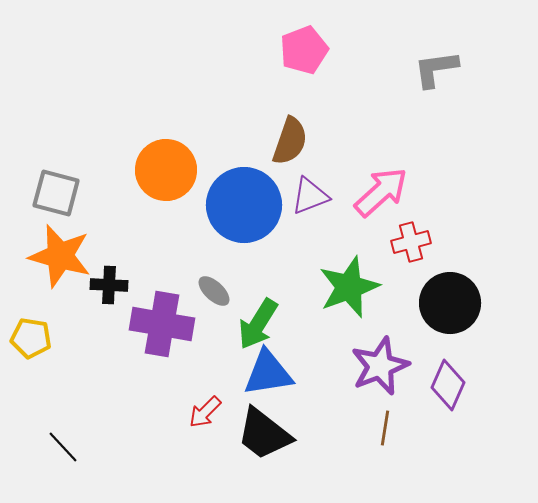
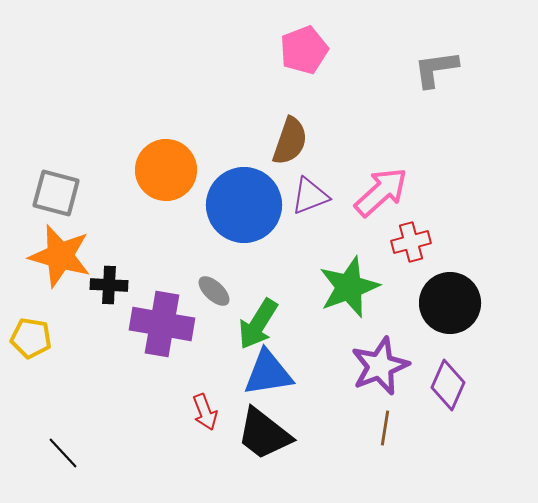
red arrow: rotated 66 degrees counterclockwise
black line: moved 6 px down
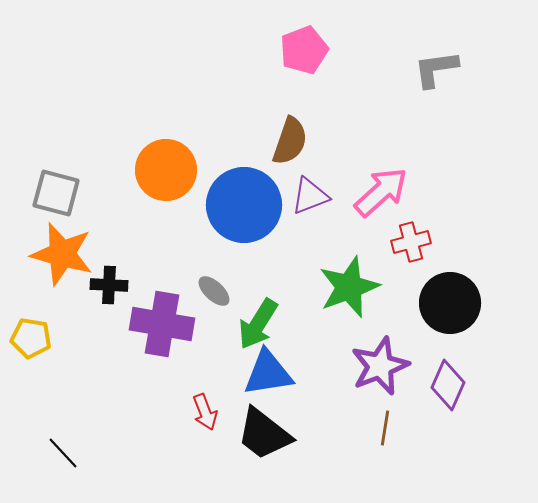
orange star: moved 2 px right, 2 px up
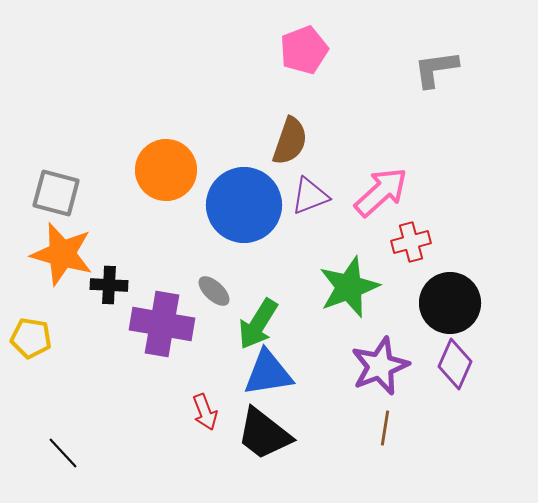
purple diamond: moved 7 px right, 21 px up
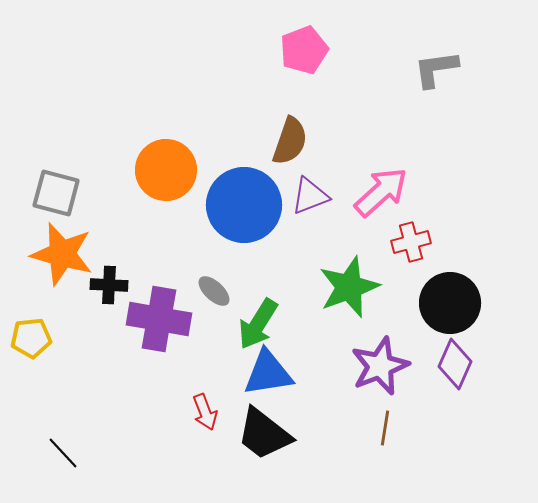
purple cross: moved 3 px left, 5 px up
yellow pentagon: rotated 15 degrees counterclockwise
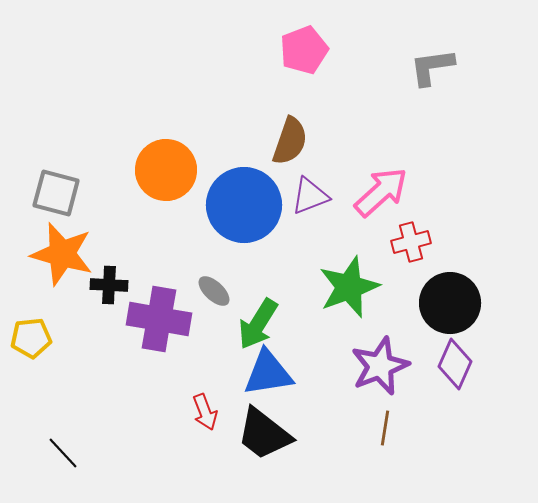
gray L-shape: moved 4 px left, 2 px up
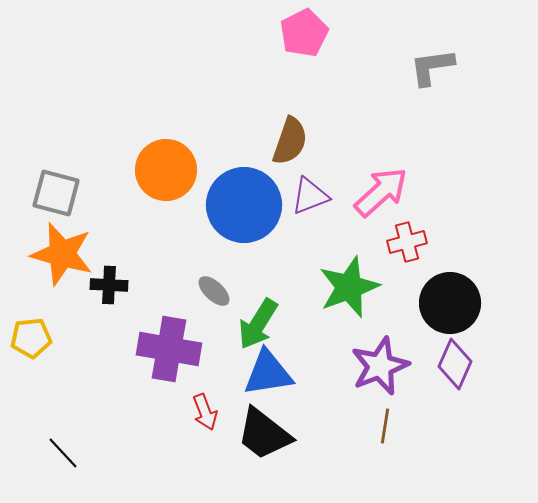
pink pentagon: moved 17 px up; rotated 6 degrees counterclockwise
red cross: moved 4 px left
purple cross: moved 10 px right, 30 px down
brown line: moved 2 px up
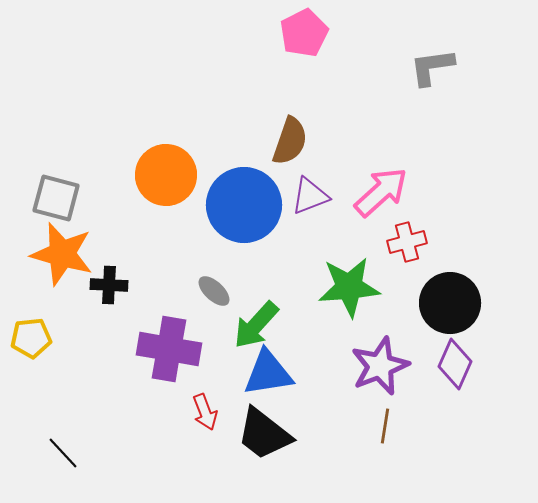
orange circle: moved 5 px down
gray square: moved 5 px down
green star: rotated 16 degrees clockwise
green arrow: moved 2 px left, 1 px down; rotated 10 degrees clockwise
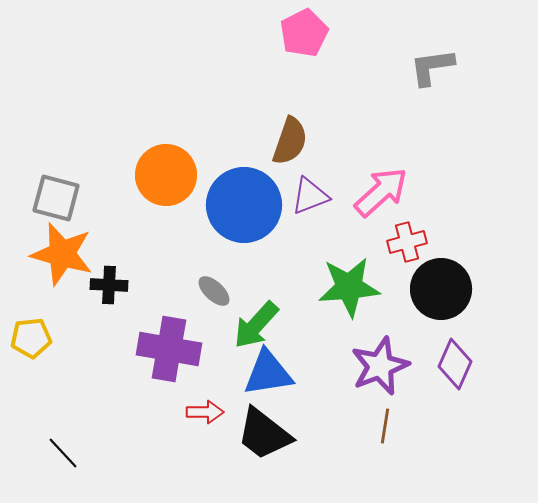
black circle: moved 9 px left, 14 px up
red arrow: rotated 69 degrees counterclockwise
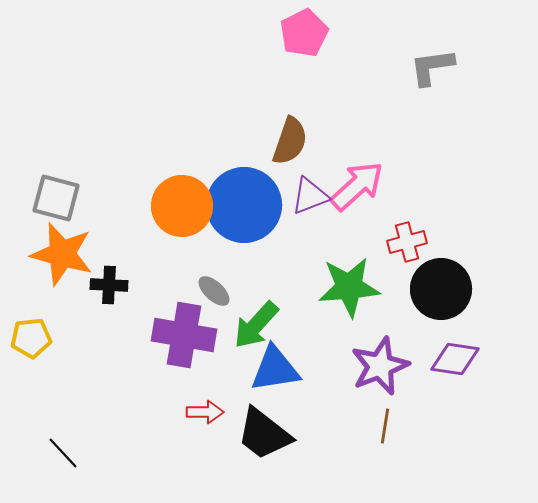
orange circle: moved 16 px right, 31 px down
pink arrow: moved 24 px left, 6 px up
purple cross: moved 15 px right, 14 px up
purple diamond: moved 5 px up; rotated 75 degrees clockwise
blue triangle: moved 7 px right, 4 px up
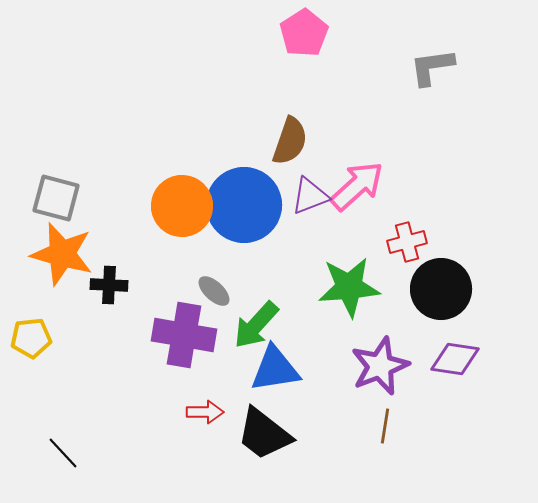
pink pentagon: rotated 6 degrees counterclockwise
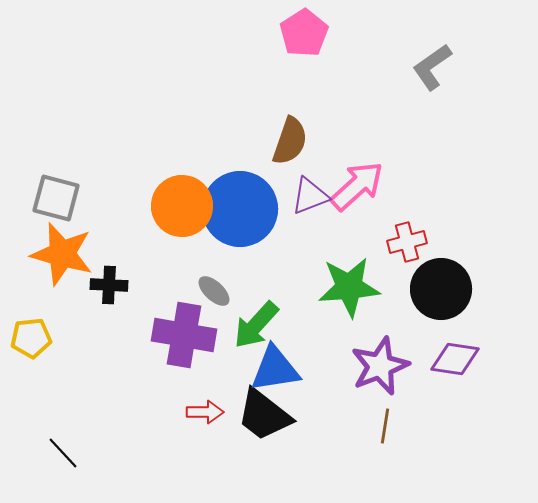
gray L-shape: rotated 27 degrees counterclockwise
blue circle: moved 4 px left, 4 px down
black trapezoid: moved 19 px up
